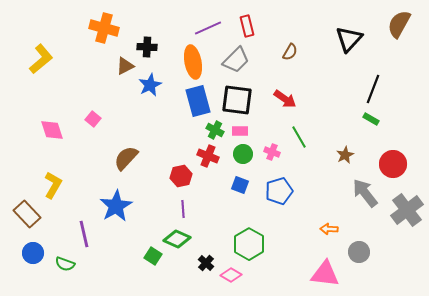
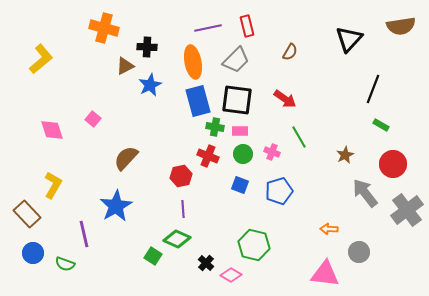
brown semicircle at (399, 24): moved 2 px right, 2 px down; rotated 128 degrees counterclockwise
purple line at (208, 28): rotated 12 degrees clockwise
green rectangle at (371, 119): moved 10 px right, 6 px down
green cross at (215, 130): moved 3 px up; rotated 18 degrees counterclockwise
green hexagon at (249, 244): moved 5 px right, 1 px down; rotated 16 degrees counterclockwise
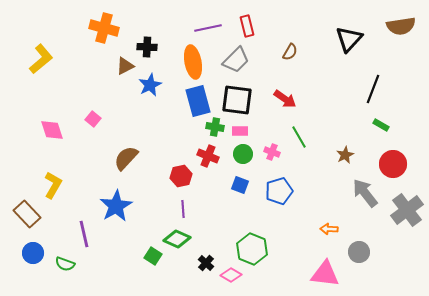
green hexagon at (254, 245): moved 2 px left, 4 px down; rotated 8 degrees clockwise
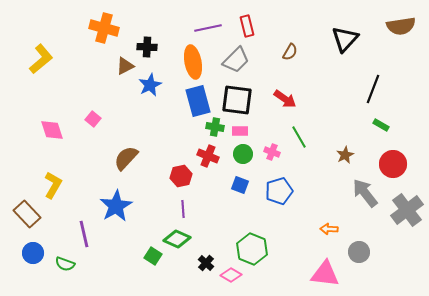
black triangle at (349, 39): moved 4 px left
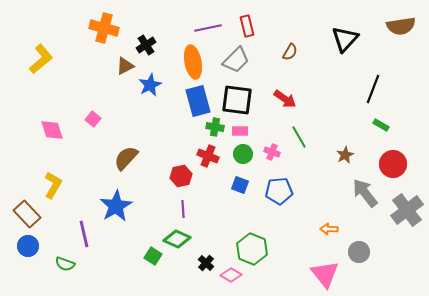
black cross at (147, 47): moved 1 px left, 2 px up; rotated 36 degrees counterclockwise
blue pentagon at (279, 191): rotated 12 degrees clockwise
blue circle at (33, 253): moved 5 px left, 7 px up
pink triangle at (325, 274): rotated 44 degrees clockwise
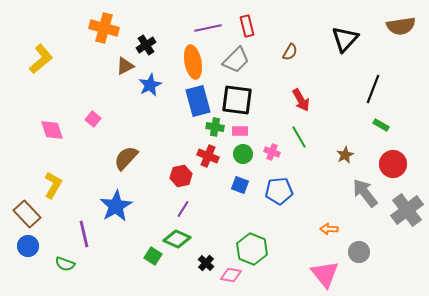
red arrow at (285, 99): moved 16 px right, 1 px down; rotated 25 degrees clockwise
purple line at (183, 209): rotated 36 degrees clockwise
pink diamond at (231, 275): rotated 20 degrees counterclockwise
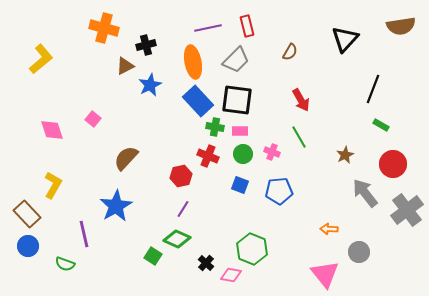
black cross at (146, 45): rotated 18 degrees clockwise
blue rectangle at (198, 101): rotated 28 degrees counterclockwise
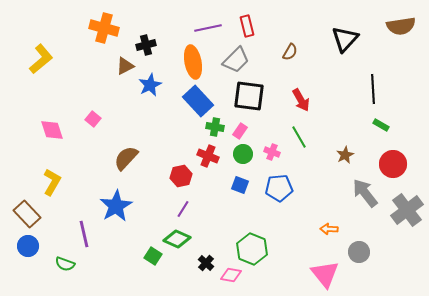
black line at (373, 89): rotated 24 degrees counterclockwise
black square at (237, 100): moved 12 px right, 4 px up
pink rectangle at (240, 131): rotated 56 degrees counterclockwise
yellow L-shape at (53, 185): moved 1 px left, 3 px up
blue pentagon at (279, 191): moved 3 px up
